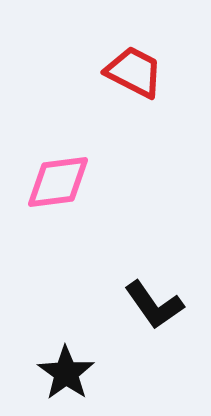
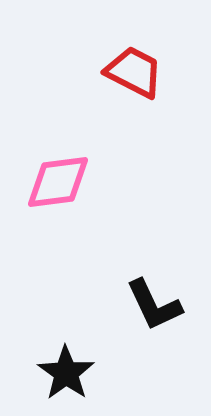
black L-shape: rotated 10 degrees clockwise
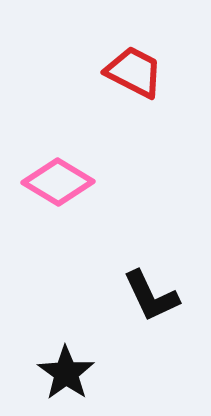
pink diamond: rotated 38 degrees clockwise
black L-shape: moved 3 px left, 9 px up
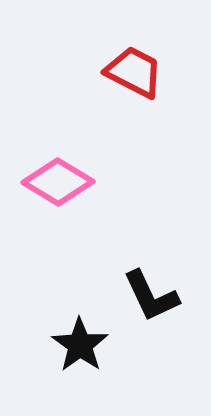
black star: moved 14 px right, 28 px up
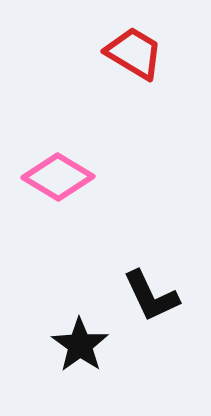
red trapezoid: moved 19 px up; rotated 4 degrees clockwise
pink diamond: moved 5 px up
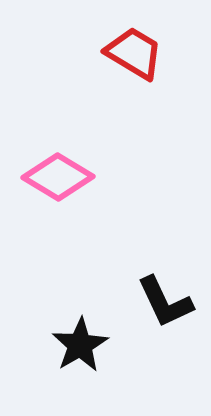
black L-shape: moved 14 px right, 6 px down
black star: rotated 6 degrees clockwise
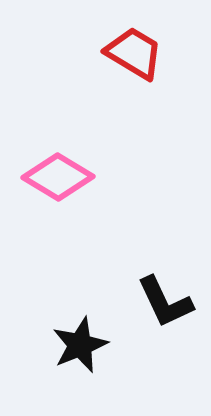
black star: rotated 8 degrees clockwise
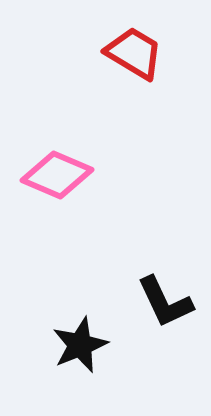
pink diamond: moved 1 px left, 2 px up; rotated 8 degrees counterclockwise
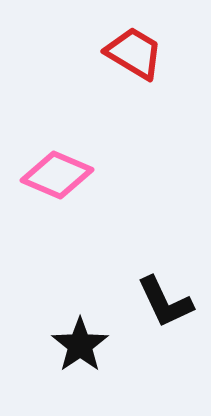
black star: rotated 12 degrees counterclockwise
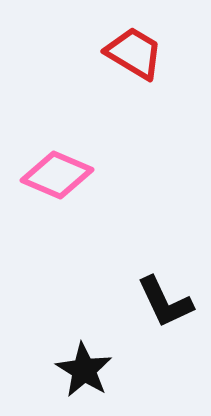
black star: moved 4 px right, 25 px down; rotated 6 degrees counterclockwise
